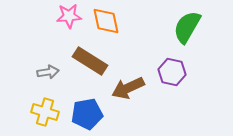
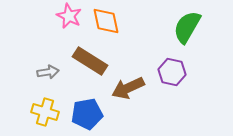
pink star: rotated 30 degrees clockwise
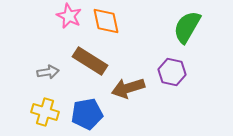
brown arrow: rotated 8 degrees clockwise
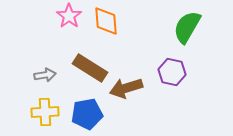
pink star: rotated 10 degrees clockwise
orange diamond: rotated 8 degrees clockwise
brown rectangle: moved 7 px down
gray arrow: moved 3 px left, 3 px down
brown arrow: moved 2 px left
yellow cross: rotated 20 degrees counterclockwise
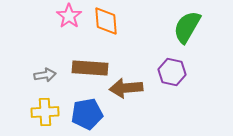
brown rectangle: rotated 28 degrees counterclockwise
brown arrow: rotated 12 degrees clockwise
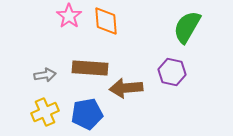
yellow cross: rotated 20 degrees counterclockwise
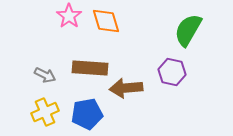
orange diamond: rotated 12 degrees counterclockwise
green semicircle: moved 1 px right, 3 px down
gray arrow: rotated 35 degrees clockwise
